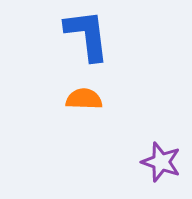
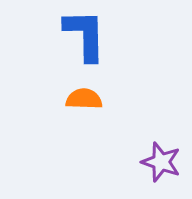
blue L-shape: moved 2 px left; rotated 6 degrees clockwise
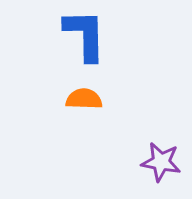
purple star: rotated 9 degrees counterclockwise
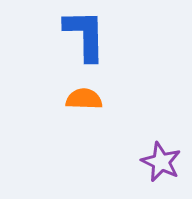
purple star: rotated 15 degrees clockwise
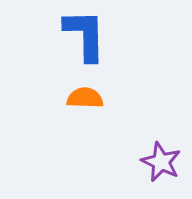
orange semicircle: moved 1 px right, 1 px up
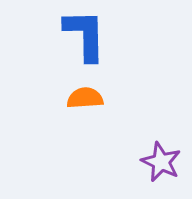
orange semicircle: rotated 6 degrees counterclockwise
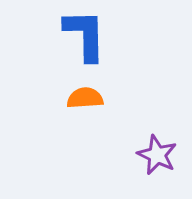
purple star: moved 4 px left, 7 px up
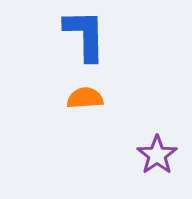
purple star: rotated 12 degrees clockwise
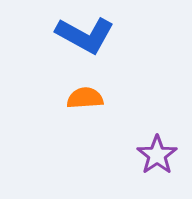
blue L-shape: rotated 120 degrees clockwise
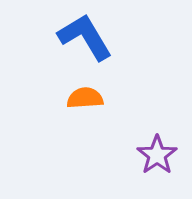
blue L-shape: moved 2 px down; rotated 150 degrees counterclockwise
